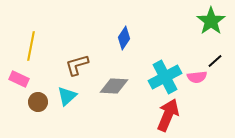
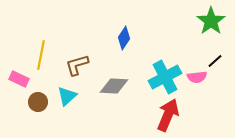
yellow line: moved 10 px right, 9 px down
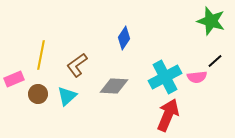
green star: rotated 20 degrees counterclockwise
brown L-shape: rotated 20 degrees counterclockwise
pink rectangle: moved 5 px left; rotated 48 degrees counterclockwise
brown circle: moved 8 px up
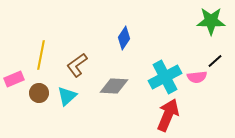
green star: rotated 16 degrees counterclockwise
brown circle: moved 1 px right, 1 px up
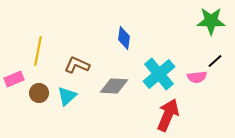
blue diamond: rotated 25 degrees counterclockwise
yellow line: moved 3 px left, 4 px up
brown L-shape: rotated 60 degrees clockwise
cyan cross: moved 6 px left, 3 px up; rotated 12 degrees counterclockwise
